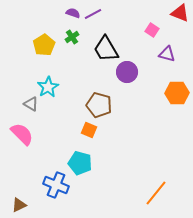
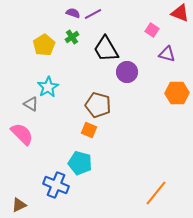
brown pentagon: moved 1 px left
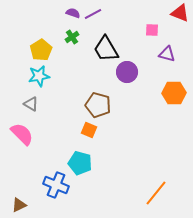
pink square: rotated 32 degrees counterclockwise
yellow pentagon: moved 3 px left, 5 px down
cyan star: moved 9 px left, 11 px up; rotated 20 degrees clockwise
orange hexagon: moved 3 px left
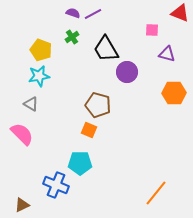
yellow pentagon: rotated 20 degrees counterclockwise
cyan pentagon: rotated 15 degrees counterclockwise
brown triangle: moved 3 px right
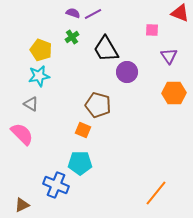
purple triangle: moved 2 px right, 2 px down; rotated 42 degrees clockwise
orange square: moved 6 px left
